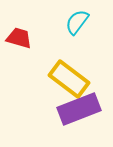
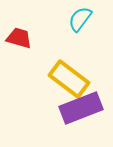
cyan semicircle: moved 3 px right, 3 px up
purple rectangle: moved 2 px right, 1 px up
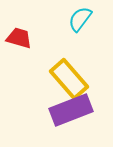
yellow rectangle: rotated 12 degrees clockwise
purple rectangle: moved 10 px left, 2 px down
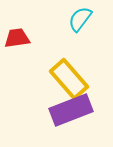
red trapezoid: moved 2 px left; rotated 24 degrees counterclockwise
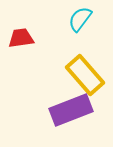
red trapezoid: moved 4 px right
yellow rectangle: moved 16 px right, 4 px up
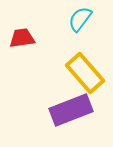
red trapezoid: moved 1 px right
yellow rectangle: moved 2 px up
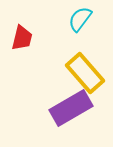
red trapezoid: rotated 112 degrees clockwise
purple rectangle: moved 2 px up; rotated 9 degrees counterclockwise
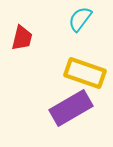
yellow rectangle: rotated 30 degrees counterclockwise
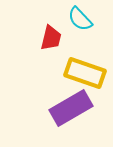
cyan semicircle: rotated 80 degrees counterclockwise
red trapezoid: moved 29 px right
